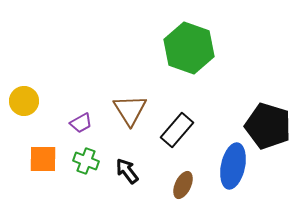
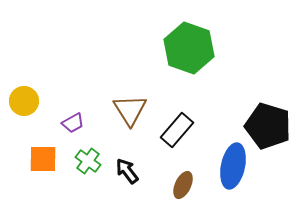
purple trapezoid: moved 8 px left
green cross: moved 2 px right; rotated 15 degrees clockwise
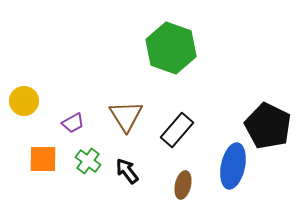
green hexagon: moved 18 px left
brown triangle: moved 4 px left, 6 px down
black pentagon: rotated 9 degrees clockwise
brown ellipse: rotated 12 degrees counterclockwise
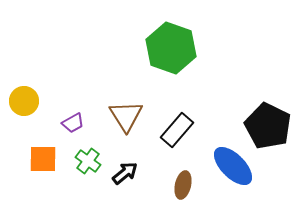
blue ellipse: rotated 57 degrees counterclockwise
black arrow: moved 2 px left, 2 px down; rotated 88 degrees clockwise
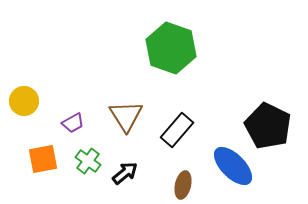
orange square: rotated 12 degrees counterclockwise
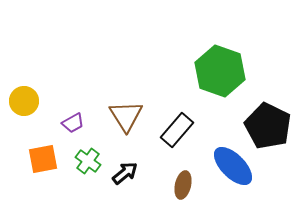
green hexagon: moved 49 px right, 23 px down
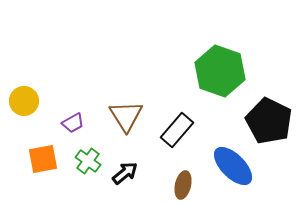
black pentagon: moved 1 px right, 5 px up
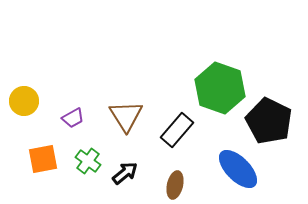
green hexagon: moved 17 px down
purple trapezoid: moved 5 px up
blue ellipse: moved 5 px right, 3 px down
brown ellipse: moved 8 px left
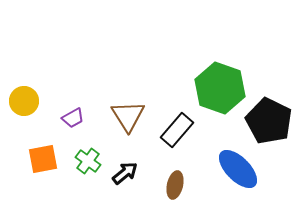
brown triangle: moved 2 px right
